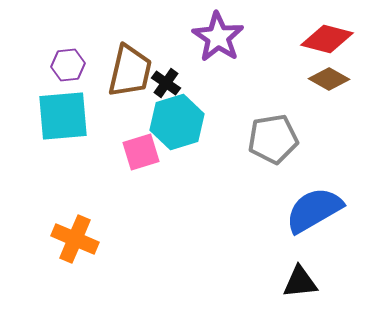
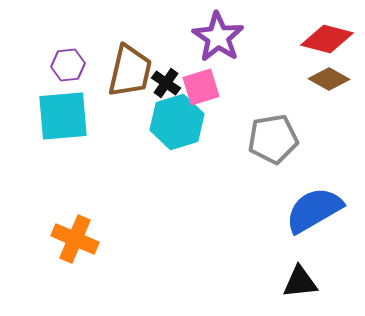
pink square: moved 60 px right, 65 px up
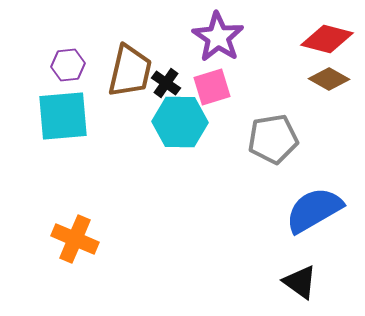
pink square: moved 11 px right
cyan hexagon: moved 3 px right; rotated 18 degrees clockwise
black triangle: rotated 42 degrees clockwise
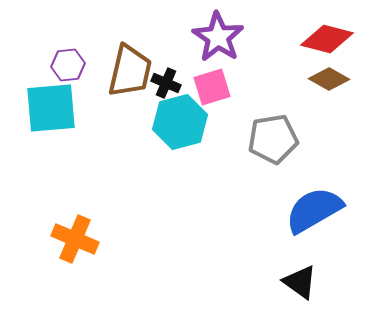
black cross: rotated 12 degrees counterclockwise
cyan square: moved 12 px left, 8 px up
cyan hexagon: rotated 16 degrees counterclockwise
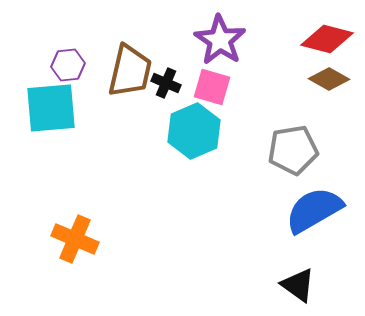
purple star: moved 2 px right, 3 px down
pink square: rotated 33 degrees clockwise
cyan hexagon: moved 14 px right, 9 px down; rotated 8 degrees counterclockwise
gray pentagon: moved 20 px right, 11 px down
black triangle: moved 2 px left, 3 px down
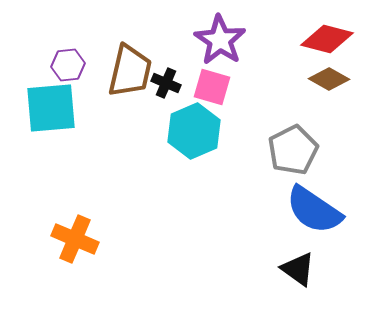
gray pentagon: rotated 18 degrees counterclockwise
blue semicircle: rotated 116 degrees counterclockwise
black triangle: moved 16 px up
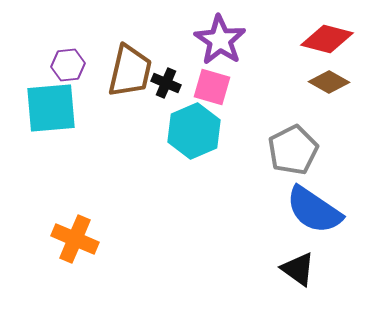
brown diamond: moved 3 px down
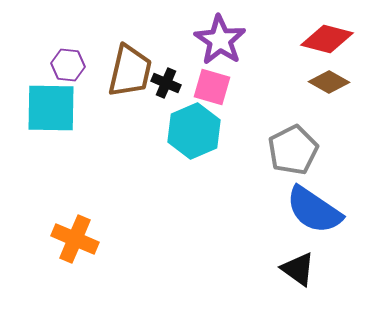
purple hexagon: rotated 12 degrees clockwise
cyan square: rotated 6 degrees clockwise
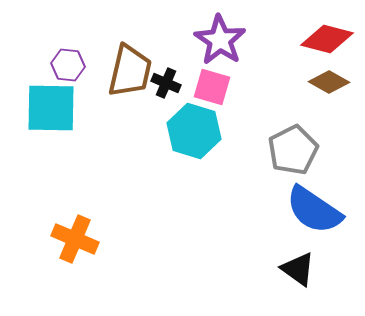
cyan hexagon: rotated 20 degrees counterclockwise
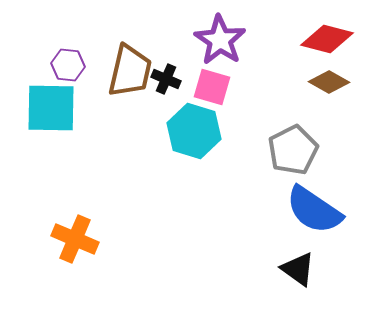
black cross: moved 4 px up
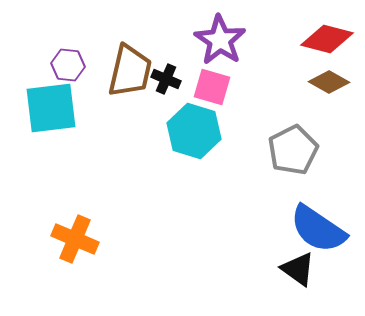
cyan square: rotated 8 degrees counterclockwise
blue semicircle: moved 4 px right, 19 px down
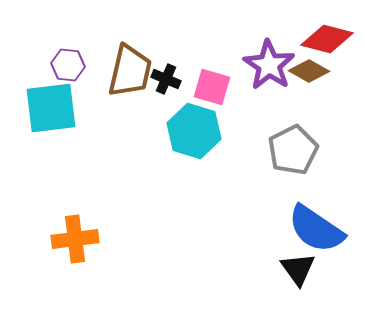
purple star: moved 49 px right, 25 px down
brown diamond: moved 20 px left, 11 px up
blue semicircle: moved 2 px left
orange cross: rotated 30 degrees counterclockwise
black triangle: rotated 18 degrees clockwise
